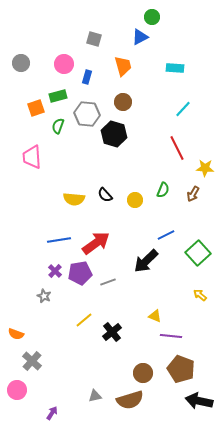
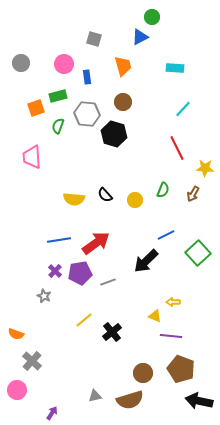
blue rectangle at (87, 77): rotated 24 degrees counterclockwise
yellow arrow at (200, 295): moved 27 px left, 7 px down; rotated 40 degrees counterclockwise
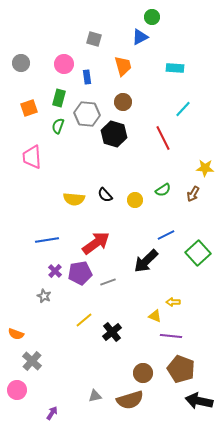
green rectangle at (58, 96): moved 1 px right, 2 px down; rotated 60 degrees counterclockwise
orange square at (36, 108): moved 7 px left
red line at (177, 148): moved 14 px left, 10 px up
green semicircle at (163, 190): rotated 35 degrees clockwise
blue line at (59, 240): moved 12 px left
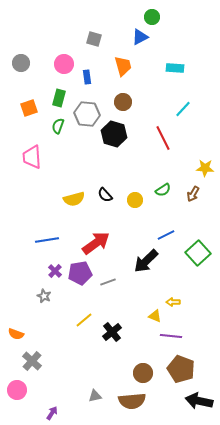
yellow semicircle at (74, 199): rotated 20 degrees counterclockwise
brown semicircle at (130, 400): moved 2 px right, 1 px down; rotated 12 degrees clockwise
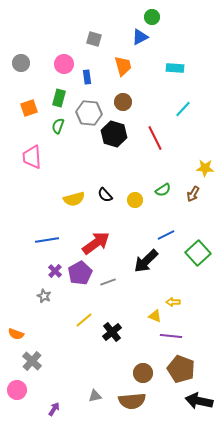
gray hexagon at (87, 114): moved 2 px right, 1 px up
red line at (163, 138): moved 8 px left
purple pentagon at (80, 273): rotated 20 degrees counterclockwise
purple arrow at (52, 413): moved 2 px right, 4 px up
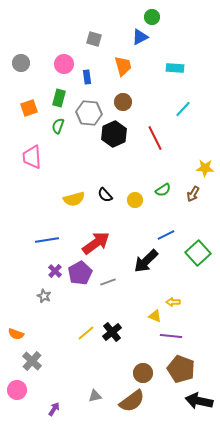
black hexagon at (114, 134): rotated 20 degrees clockwise
yellow line at (84, 320): moved 2 px right, 13 px down
brown semicircle at (132, 401): rotated 32 degrees counterclockwise
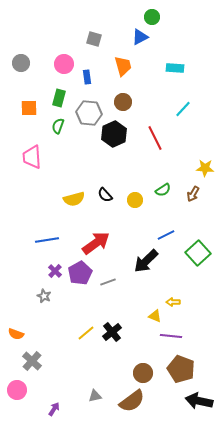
orange square at (29, 108): rotated 18 degrees clockwise
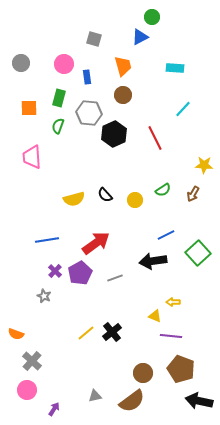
brown circle at (123, 102): moved 7 px up
yellow star at (205, 168): moved 1 px left, 3 px up
black arrow at (146, 261): moved 7 px right; rotated 36 degrees clockwise
gray line at (108, 282): moved 7 px right, 4 px up
pink circle at (17, 390): moved 10 px right
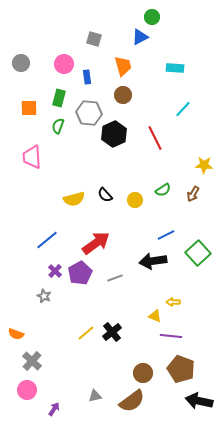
blue line at (47, 240): rotated 30 degrees counterclockwise
